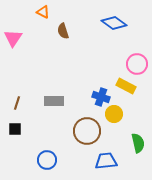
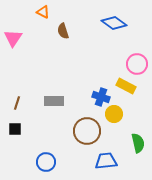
blue circle: moved 1 px left, 2 px down
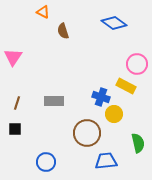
pink triangle: moved 19 px down
brown circle: moved 2 px down
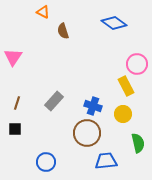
yellow rectangle: rotated 36 degrees clockwise
blue cross: moved 8 px left, 9 px down
gray rectangle: rotated 48 degrees counterclockwise
yellow circle: moved 9 px right
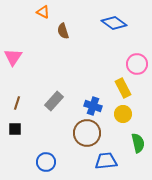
yellow rectangle: moved 3 px left, 2 px down
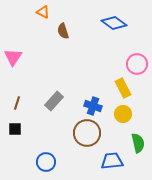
blue trapezoid: moved 6 px right
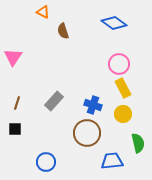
pink circle: moved 18 px left
blue cross: moved 1 px up
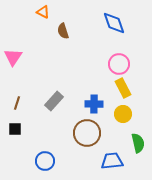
blue diamond: rotated 35 degrees clockwise
blue cross: moved 1 px right, 1 px up; rotated 18 degrees counterclockwise
blue circle: moved 1 px left, 1 px up
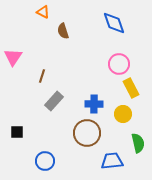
yellow rectangle: moved 8 px right
brown line: moved 25 px right, 27 px up
black square: moved 2 px right, 3 px down
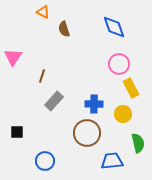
blue diamond: moved 4 px down
brown semicircle: moved 1 px right, 2 px up
